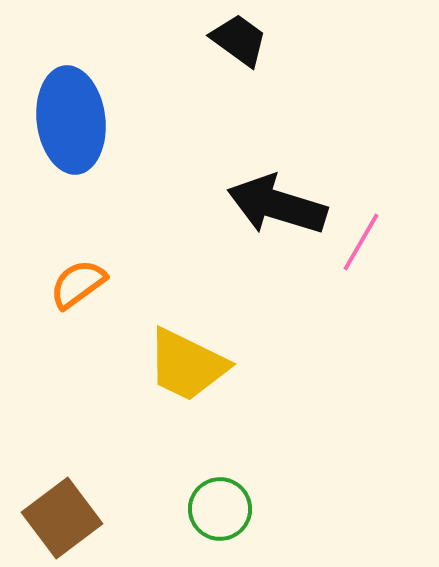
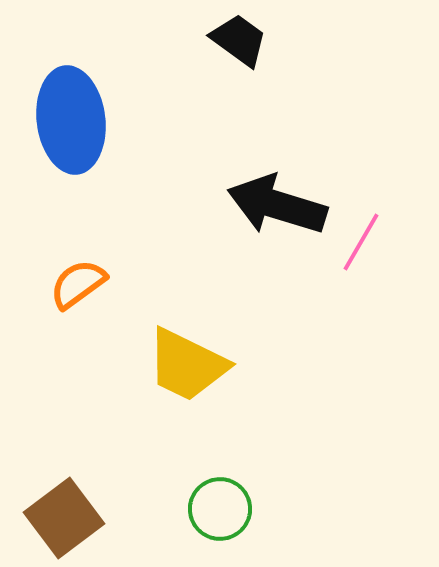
brown square: moved 2 px right
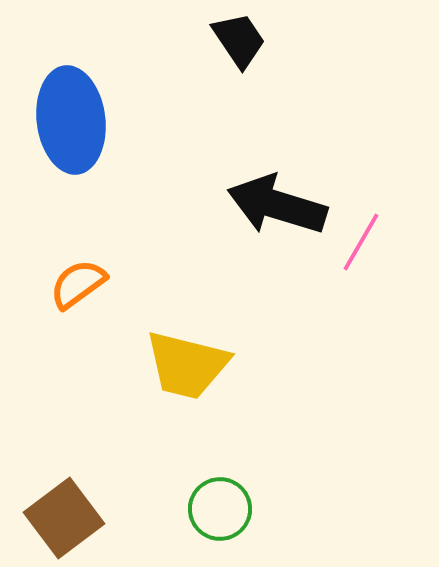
black trapezoid: rotated 20 degrees clockwise
yellow trapezoid: rotated 12 degrees counterclockwise
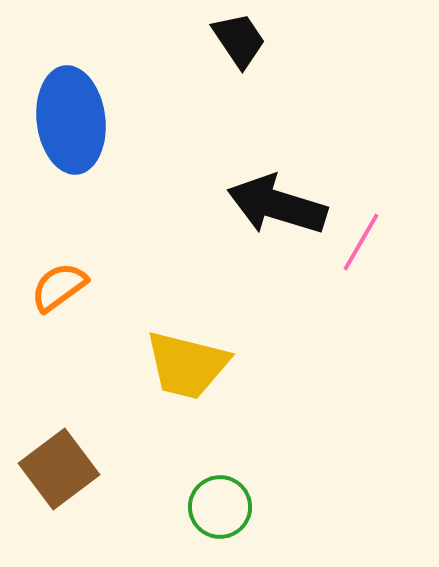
orange semicircle: moved 19 px left, 3 px down
green circle: moved 2 px up
brown square: moved 5 px left, 49 px up
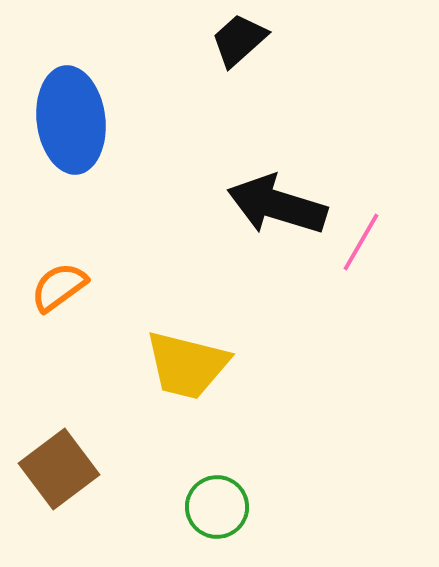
black trapezoid: rotated 98 degrees counterclockwise
green circle: moved 3 px left
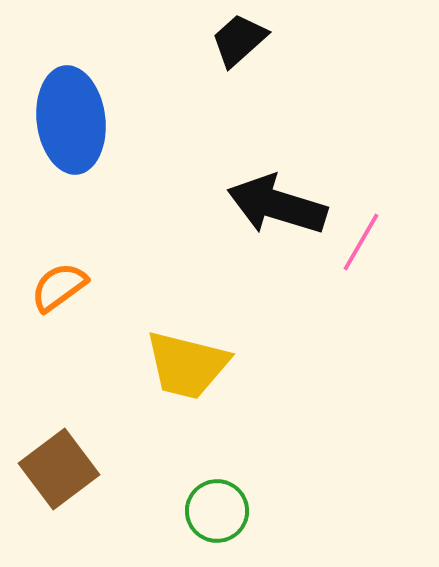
green circle: moved 4 px down
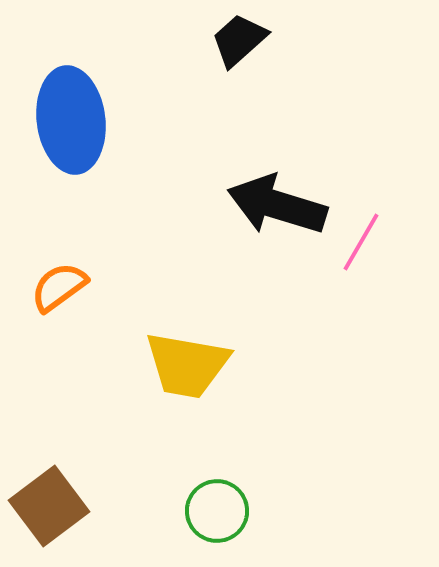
yellow trapezoid: rotated 4 degrees counterclockwise
brown square: moved 10 px left, 37 px down
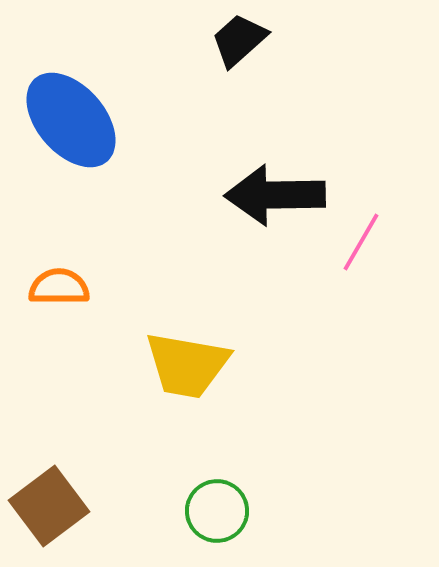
blue ellipse: rotated 34 degrees counterclockwise
black arrow: moved 2 px left, 10 px up; rotated 18 degrees counterclockwise
orange semicircle: rotated 36 degrees clockwise
